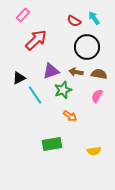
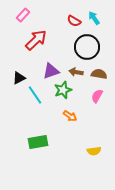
green rectangle: moved 14 px left, 2 px up
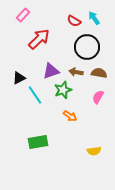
red arrow: moved 3 px right, 1 px up
brown semicircle: moved 1 px up
pink semicircle: moved 1 px right, 1 px down
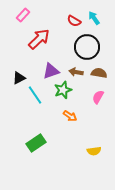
green rectangle: moved 2 px left, 1 px down; rotated 24 degrees counterclockwise
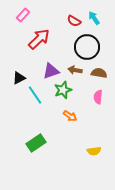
brown arrow: moved 1 px left, 2 px up
pink semicircle: rotated 24 degrees counterclockwise
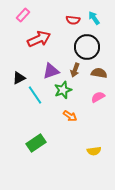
red semicircle: moved 1 px left, 1 px up; rotated 24 degrees counterclockwise
red arrow: rotated 20 degrees clockwise
brown arrow: rotated 80 degrees counterclockwise
pink semicircle: rotated 56 degrees clockwise
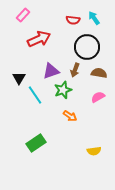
black triangle: rotated 32 degrees counterclockwise
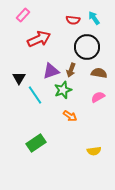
brown arrow: moved 4 px left
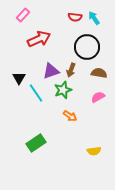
red semicircle: moved 2 px right, 3 px up
cyan line: moved 1 px right, 2 px up
